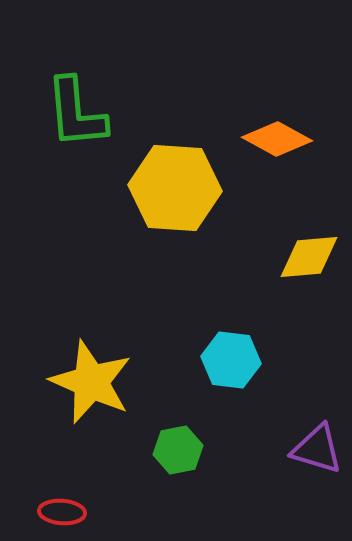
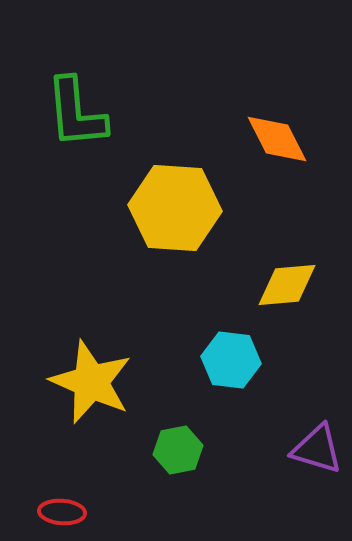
orange diamond: rotated 34 degrees clockwise
yellow hexagon: moved 20 px down
yellow diamond: moved 22 px left, 28 px down
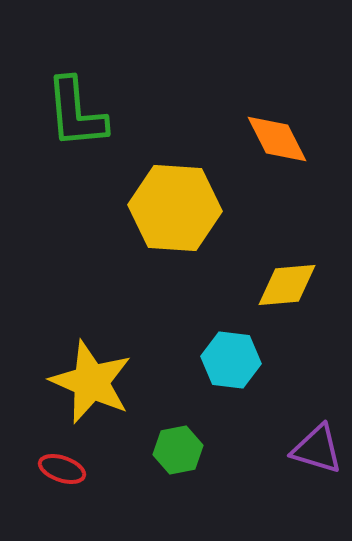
red ellipse: moved 43 px up; rotated 15 degrees clockwise
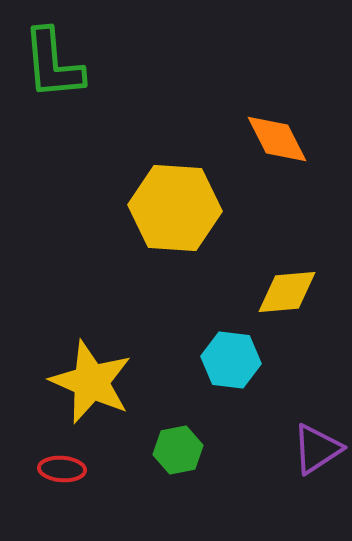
green L-shape: moved 23 px left, 49 px up
yellow diamond: moved 7 px down
purple triangle: rotated 50 degrees counterclockwise
red ellipse: rotated 15 degrees counterclockwise
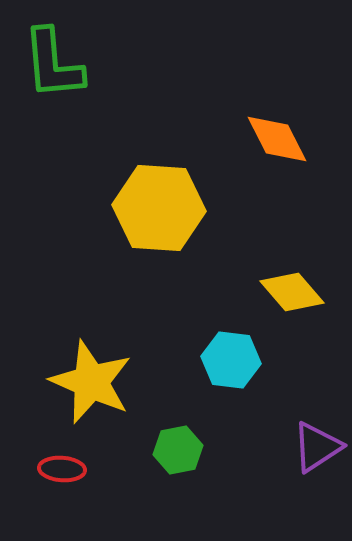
yellow hexagon: moved 16 px left
yellow diamond: moved 5 px right; rotated 54 degrees clockwise
purple triangle: moved 2 px up
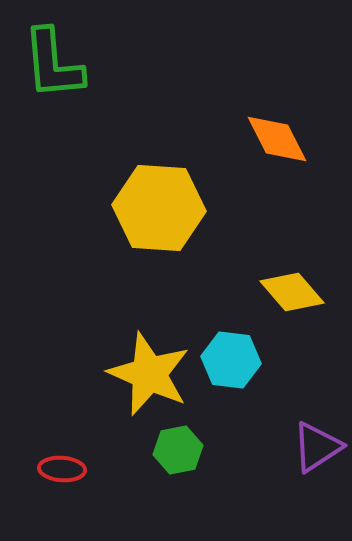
yellow star: moved 58 px right, 8 px up
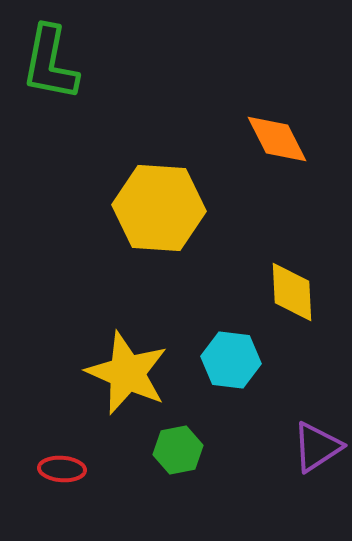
green L-shape: moved 3 px left, 1 px up; rotated 16 degrees clockwise
yellow diamond: rotated 38 degrees clockwise
yellow star: moved 22 px left, 1 px up
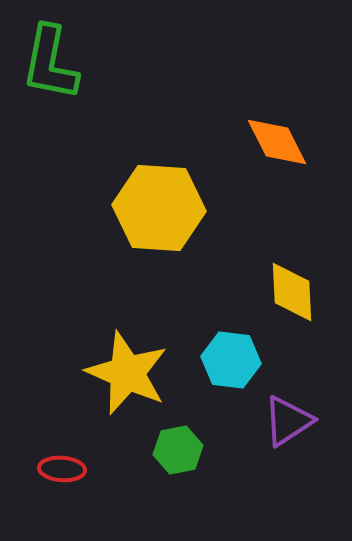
orange diamond: moved 3 px down
purple triangle: moved 29 px left, 26 px up
